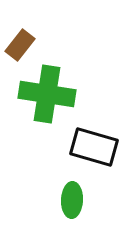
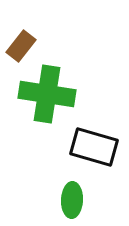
brown rectangle: moved 1 px right, 1 px down
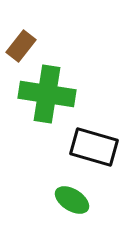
green ellipse: rotated 60 degrees counterclockwise
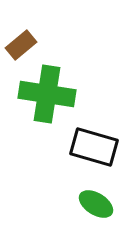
brown rectangle: moved 1 px up; rotated 12 degrees clockwise
green ellipse: moved 24 px right, 4 px down
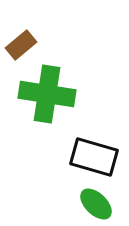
black rectangle: moved 10 px down
green ellipse: rotated 12 degrees clockwise
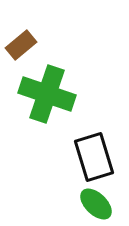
green cross: rotated 10 degrees clockwise
black rectangle: rotated 57 degrees clockwise
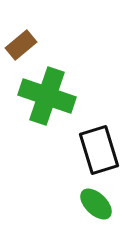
green cross: moved 2 px down
black rectangle: moved 5 px right, 7 px up
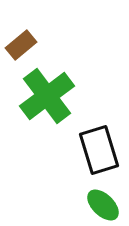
green cross: rotated 34 degrees clockwise
green ellipse: moved 7 px right, 1 px down
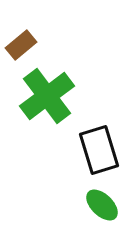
green ellipse: moved 1 px left
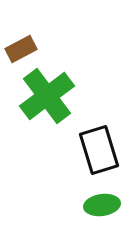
brown rectangle: moved 4 px down; rotated 12 degrees clockwise
green ellipse: rotated 52 degrees counterclockwise
